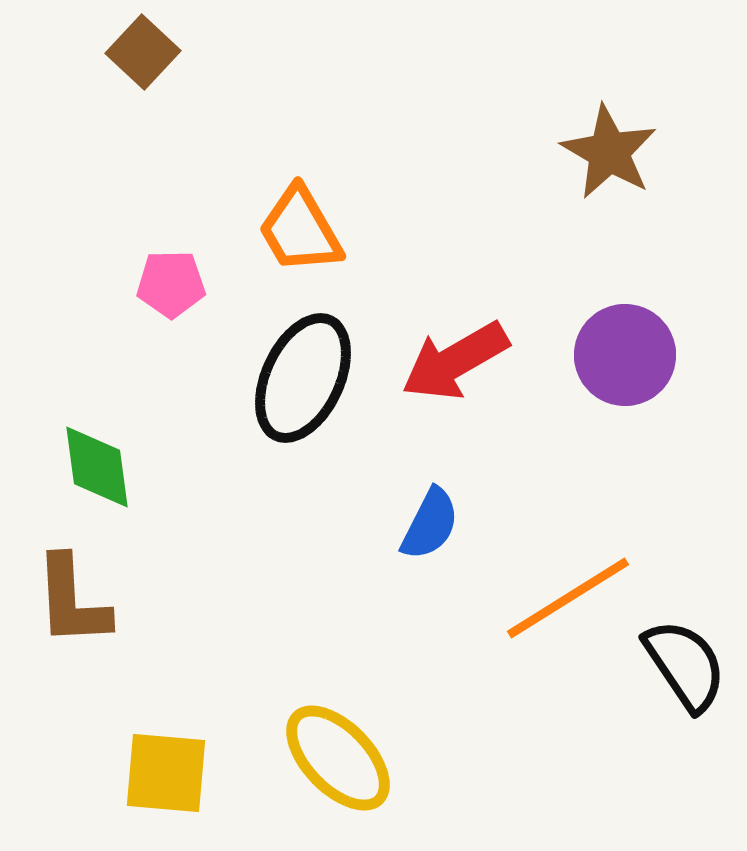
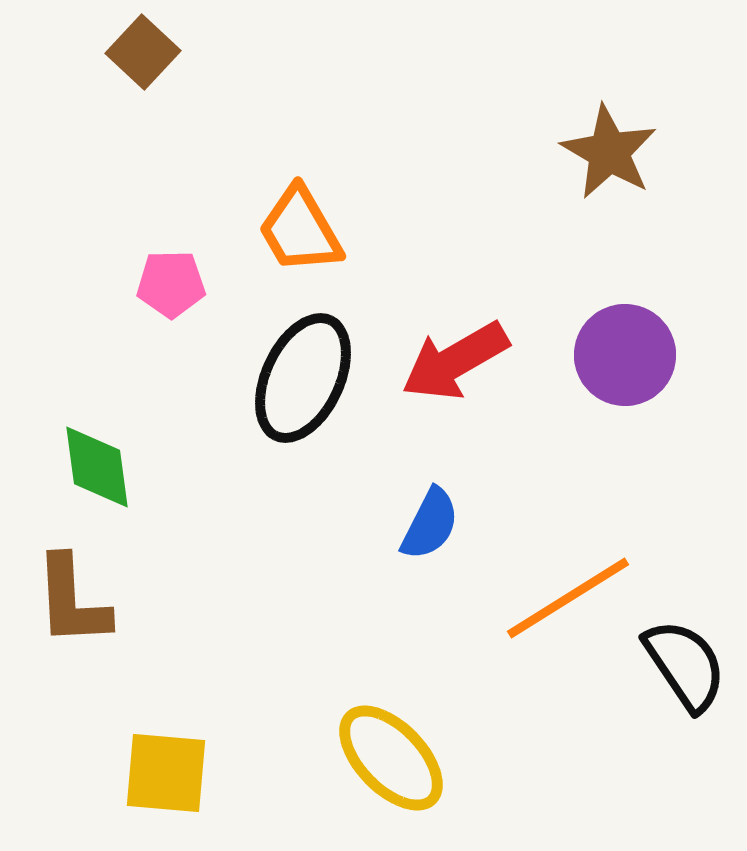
yellow ellipse: moved 53 px right
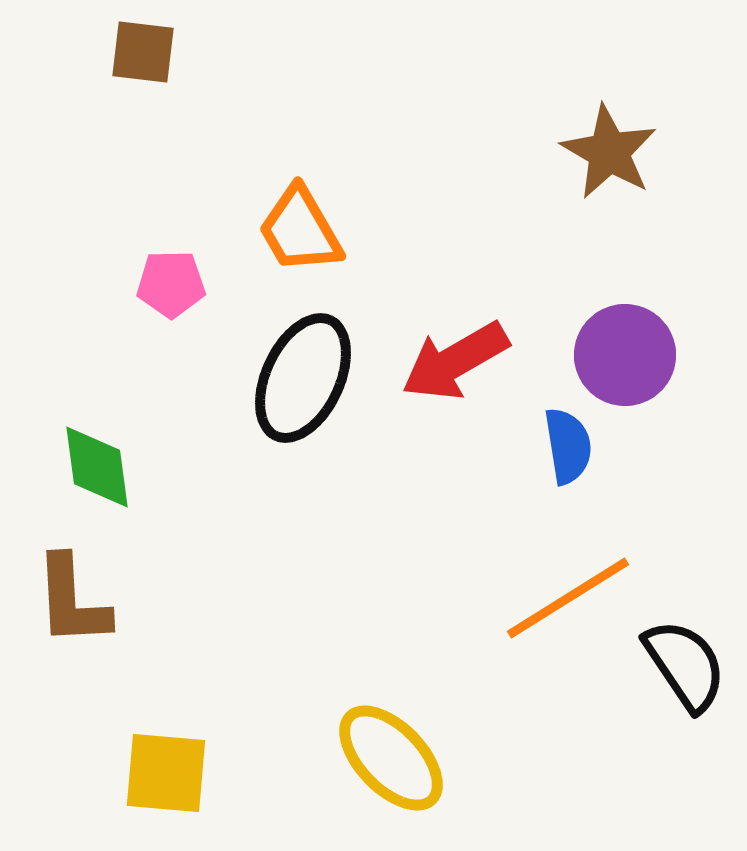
brown square: rotated 36 degrees counterclockwise
blue semicircle: moved 138 px right, 78 px up; rotated 36 degrees counterclockwise
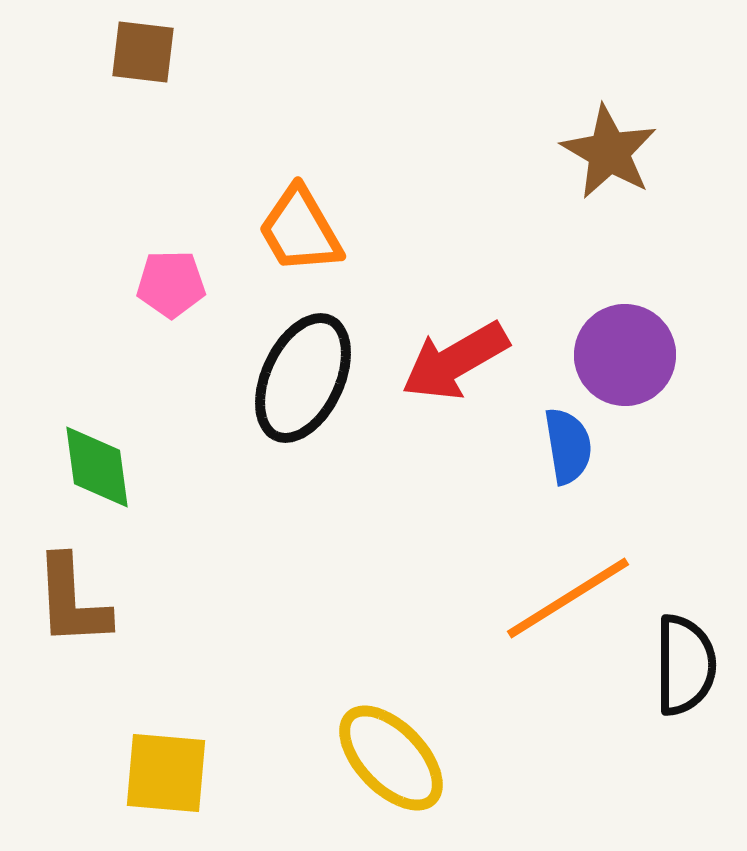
black semicircle: rotated 34 degrees clockwise
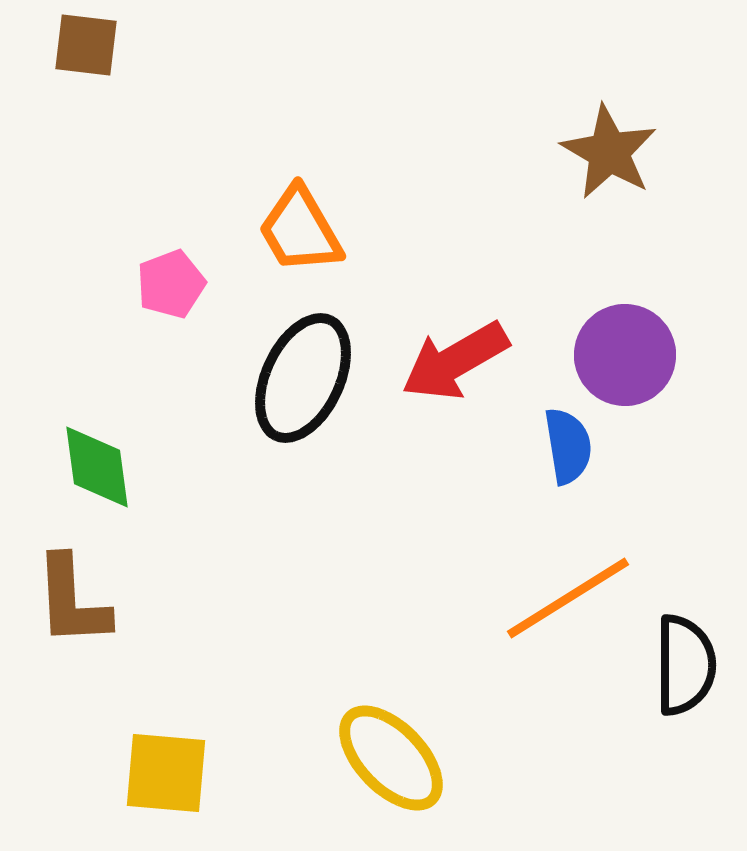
brown square: moved 57 px left, 7 px up
pink pentagon: rotated 20 degrees counterclockwise
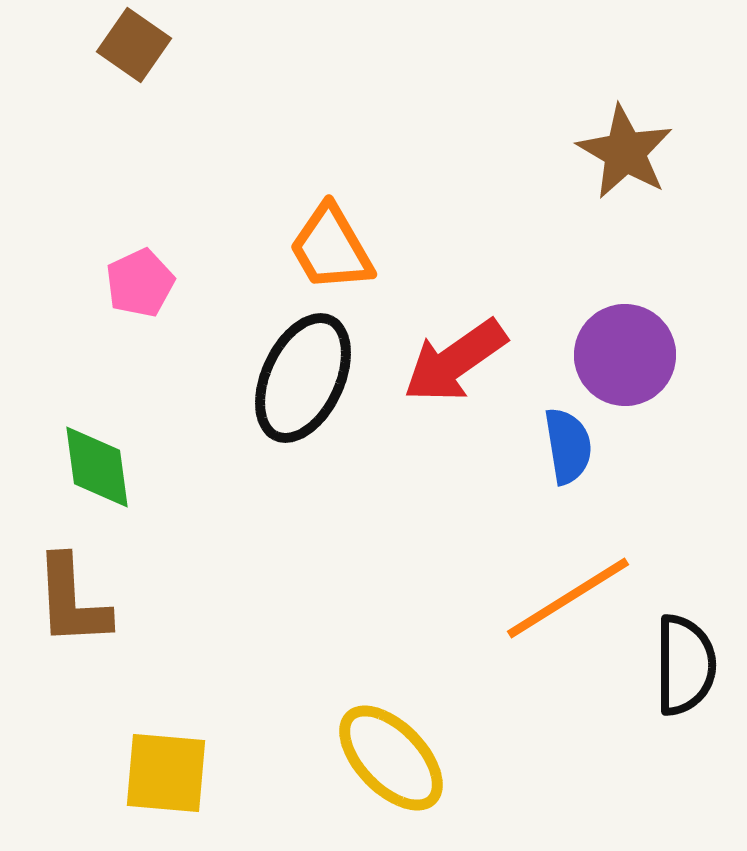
brown square: moved 48 px right; rotated 28 degrees clockwise
brown star: moved 16 px right
orange trapezoid: moved 31 px right, 18 px down
pink pentagon: moved 31 px left, 1 px up; rotated 4 degrees counterclockwise
red arrow: rotated 5 degrees counterclockwise
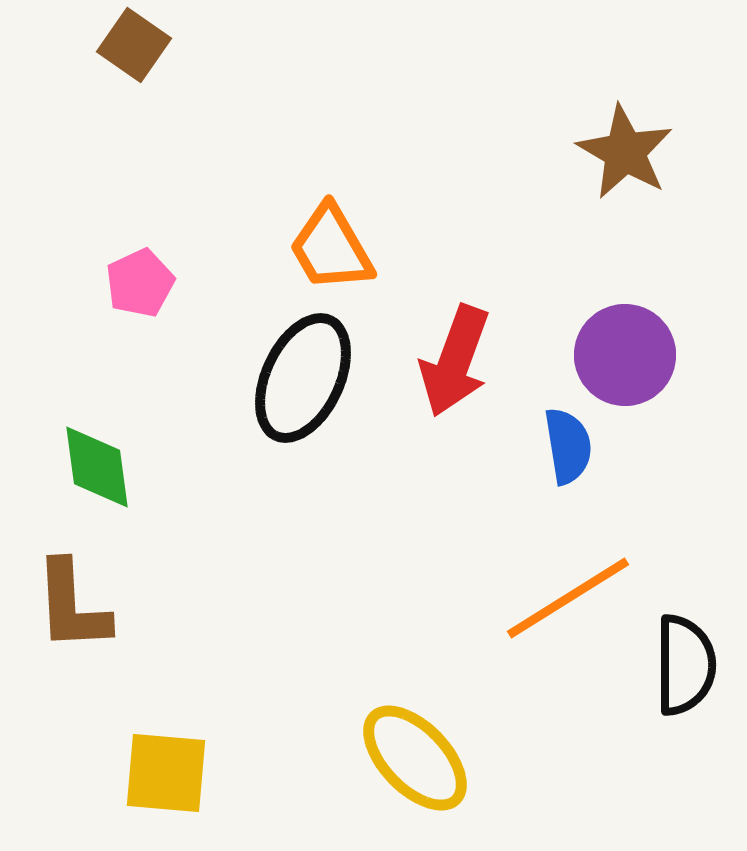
red arrow: rotated 35 degrees counterclockwise
brown L-shape: moved 5 px down
yellow ellipse: moved 24 px right
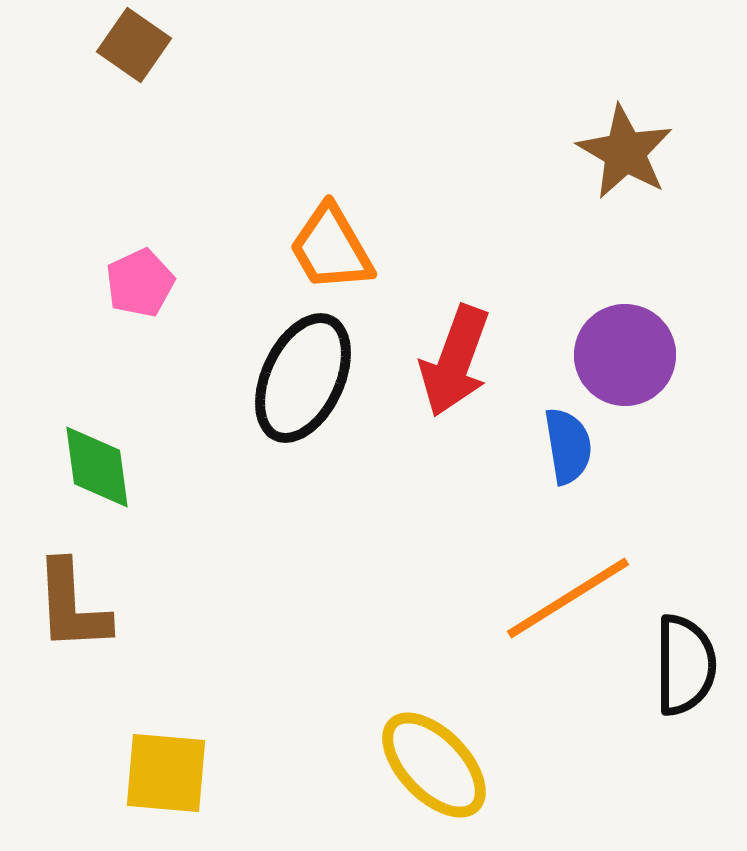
yellow ellipse: moved 19 px right, 7 px down
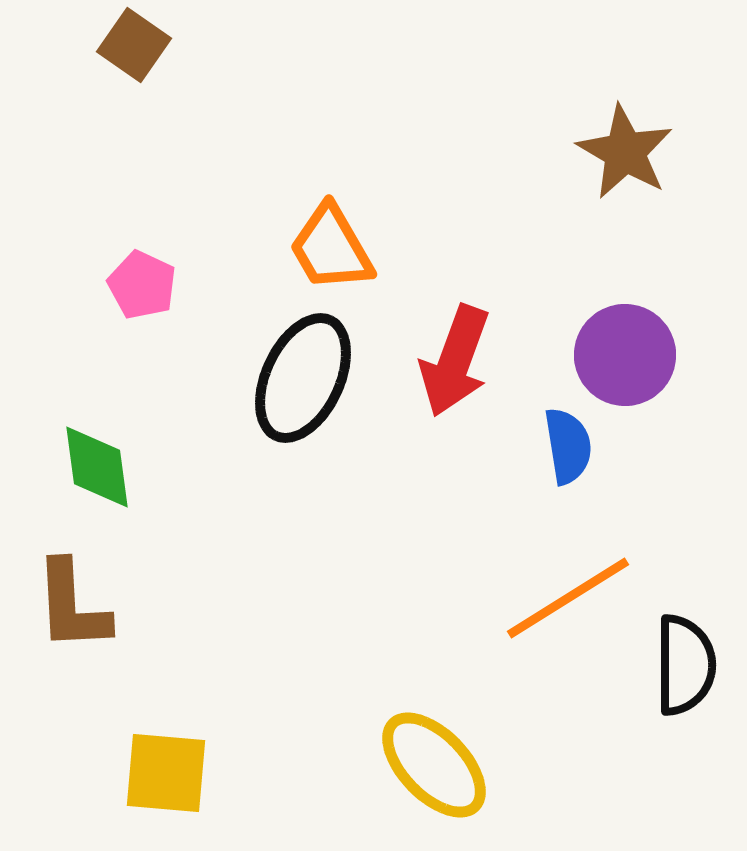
pink pentagon: moved 2 px right, 2 px down; rotated 22 degrees counterclockwise
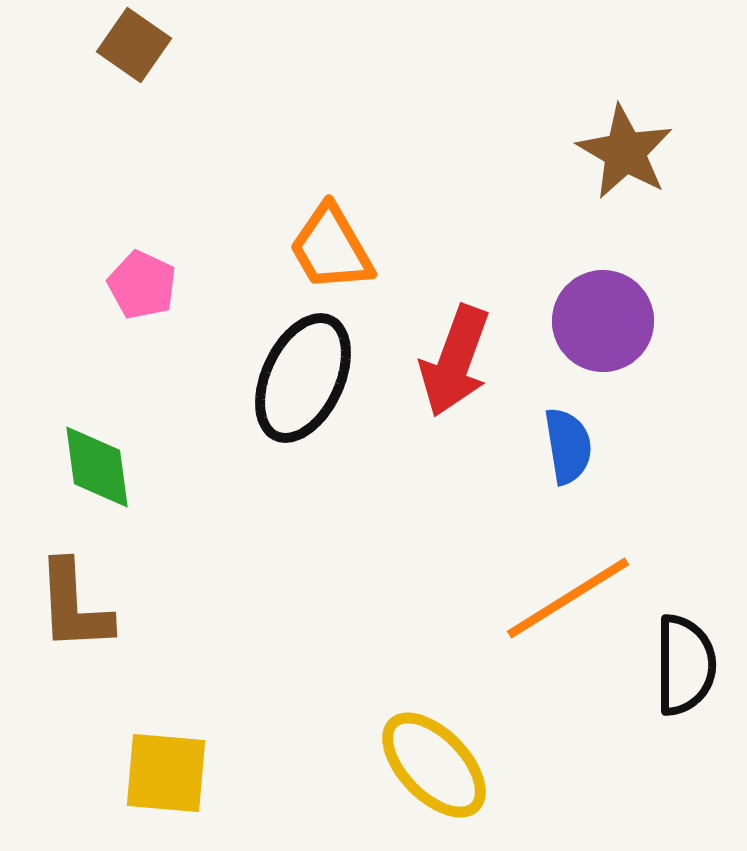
purple circle: moved 22 px left, 34 px up
brown L-shape: moved 2 px right
